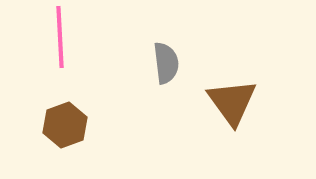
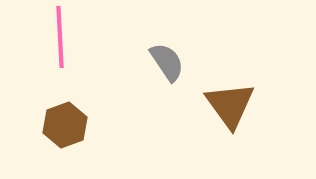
gray semicircle: moved 1 px right, 1 px up; rotated 27 degrees counterclockwise
brown triangle: moved 2 px left, 3 px down
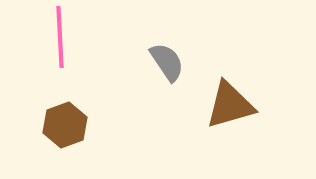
brown triangle: rotated 50 degrees clockwise
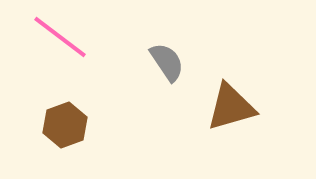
pink line: rotated 50 degrees counterclockwise
brown triangle: moved 1 px right, 2 px down
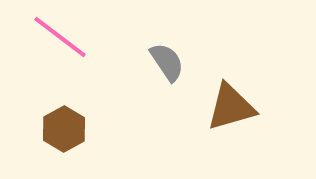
brown hexagon: moved 1 px left, 4 px down; rotated 9 degrees counterclockwise
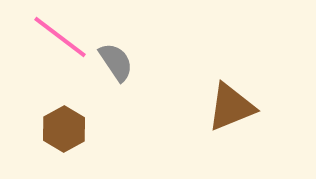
gray semicircle: moved 51 px left
brown triangle: rotated 6 degrees counterclockwise
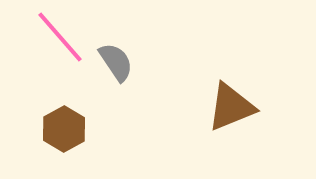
pink line: rotated 12 degrees clockwise
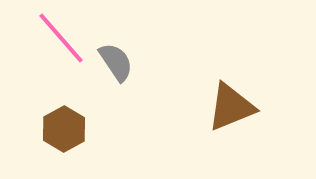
pink line: moved 1 px right, 1 px down
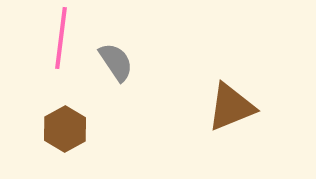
pink line: rotated 48 degrees clockwise
brown hexagon: moved 1 px right
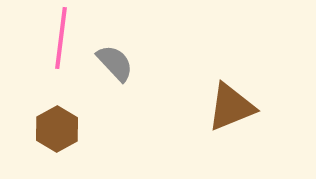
gray semicircle: moved 1 px left, 1 px down; rotated 9 degrees counterclockwise
brown hexagon: moved 8 px left
